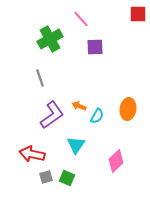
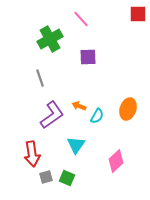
purple square: moved 7 px left, 10 px down
orange ellipse: rotated 10 degrees clockwise
red arrow: rotated 110 degrees counterclockwise
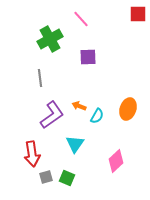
gray line: rotated 12 degrees clockwise
cyan triangle: moved 1 px left, 1 px up
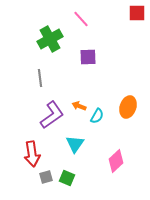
red square: moved 1 px left, 1 px up
orange ellipse: moved 2 px up
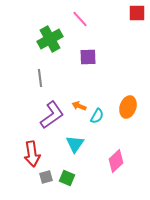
pink line: moved 1 px left
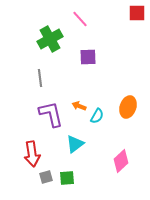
purple L-shape: moved 1 px left, 1 px up; rotated 68 degrees counterclockwise
cyan triangle: rotated 18 degrees clockwise
pink diamond: moved 5 px right
green square: rotated 28 degrees counterclockwise
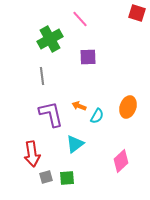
red square: rotated 18 degrees clockwise
gray line: moved 2 px right, 2 px up
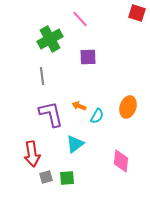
pink diamond: rotated 40 degrees counterclockwise
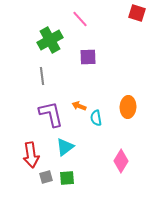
green cross: moved 1 px down
orange ellipse: rotated 15 degrees counterclockwise
cyan semicircle: moved 1 px left, 2 px down; rotated 140 degrees clockwise
cyan triangle: moved 10 px left, 3 px down
red arrow: moved 1 px left, 1 px down
pink diamond: rotated 25 degrees clockwise
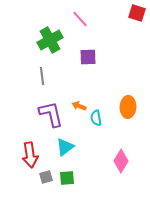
red arrow: moved 1 px left
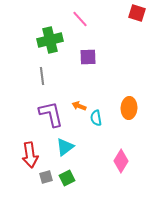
green cross: rotated 15 degrees clockwise
orange ellipse: moved 1 px right, 1 px down
green square: rotated 21 degrees counterclockwise
